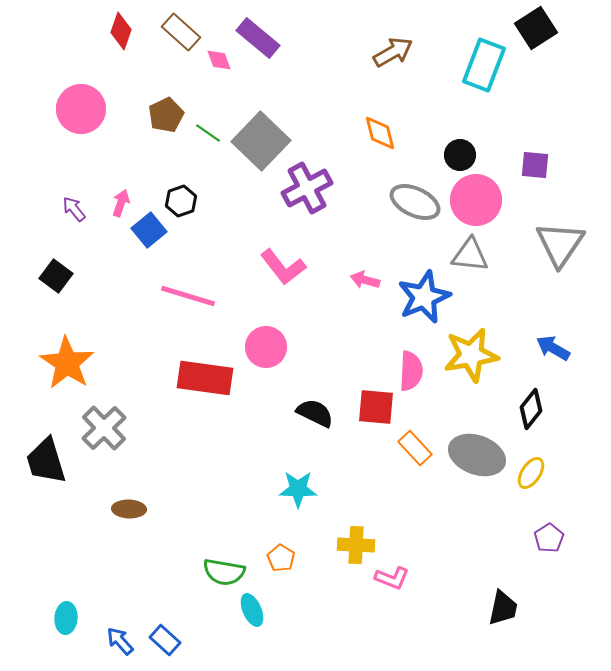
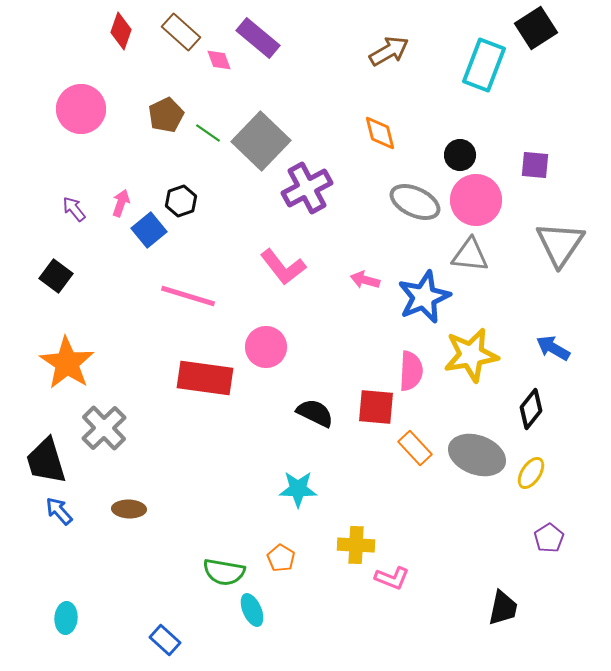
brown arrow at (393, 52): moved 4 px left, 1 px up
blue arrow at (120, 641): moved 61 px left, 130 px up
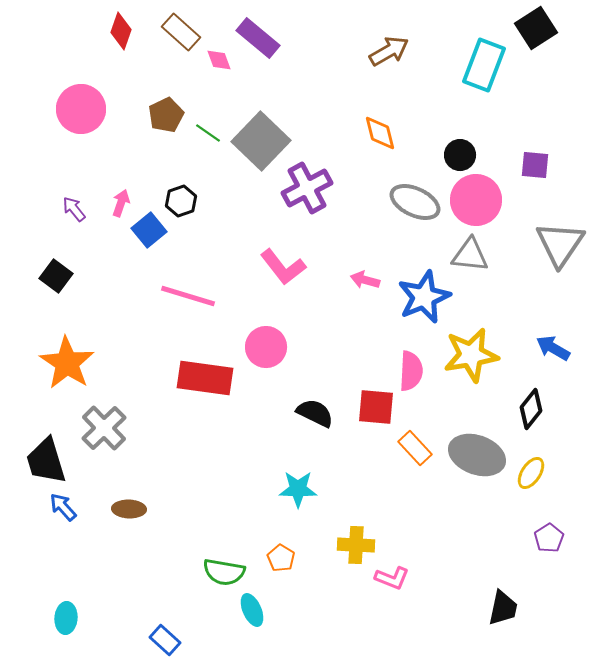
blue arrow at (59, 511): moved 4 px right, 4 px up
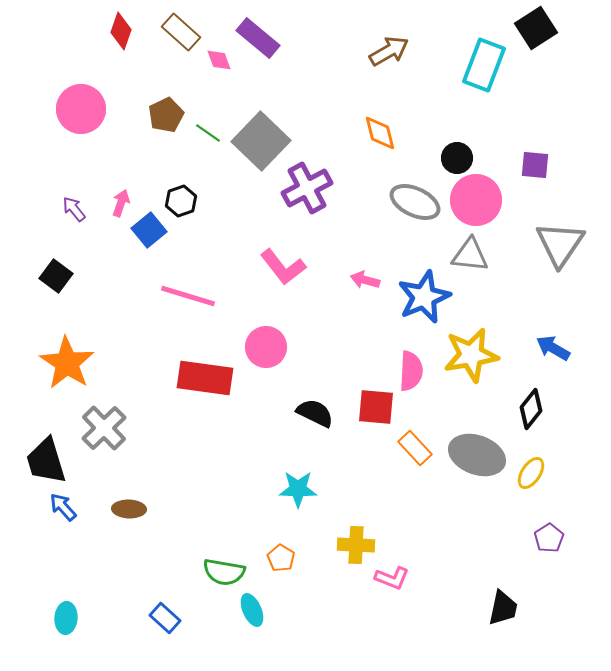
black circle at (460, 155): moved 3 px left, 3 px down
blue rectangle at (165, 640): moved 22 px up
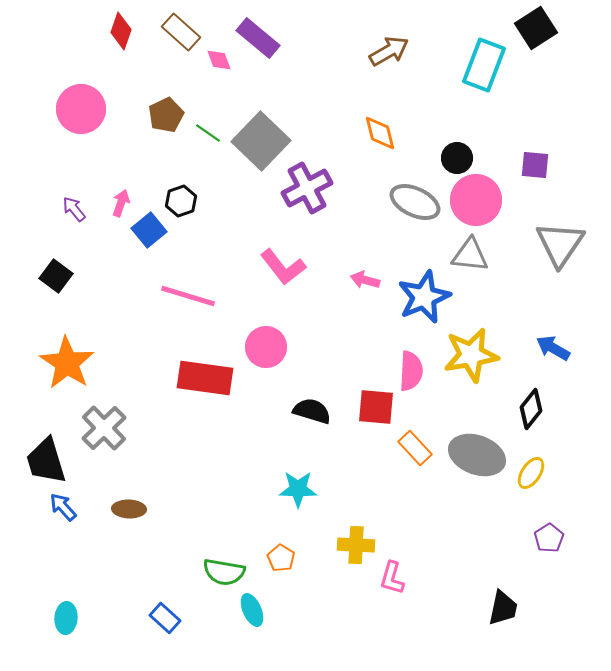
black semicircle at (315, 413): moved 3 px left, 2 px up; rotated 9 degrees counterclockwise
pink L-shape at (392, 578): rotated 84 degrees clockwise
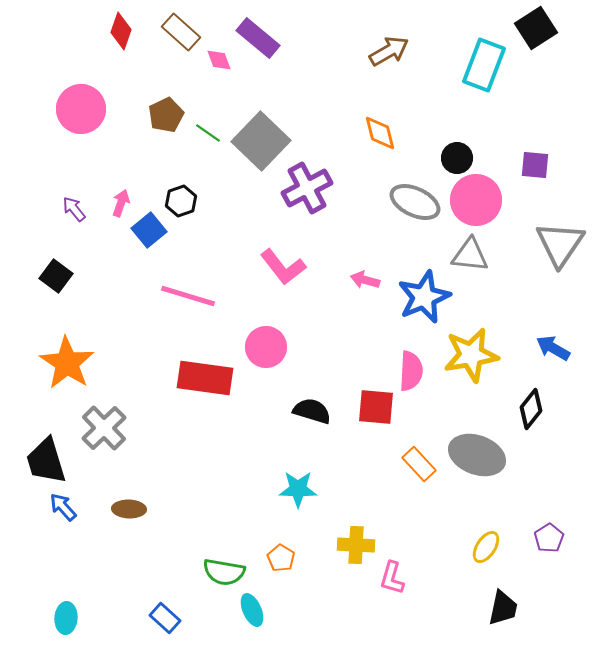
orange rectangle at (415, 448): moved 4 px right, 16 px down
yellow ellipse at (531, 473): moved 45 px left, 74 px down
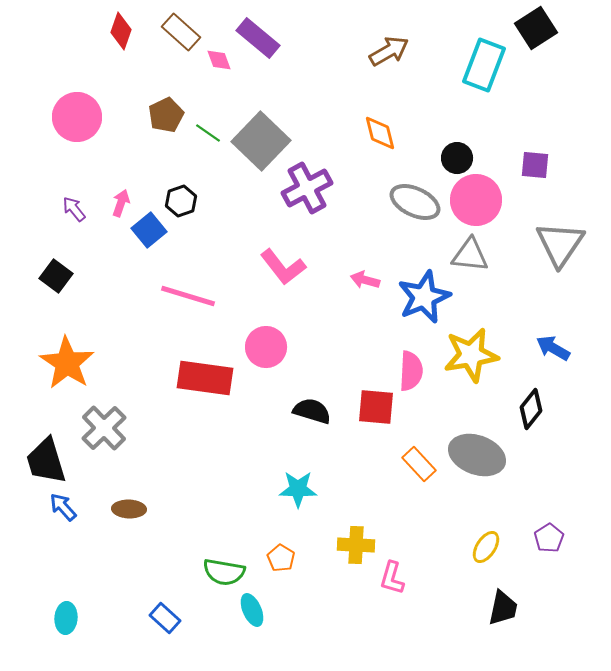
pink circle at (81, 109): moved 4 px left, 8 px down
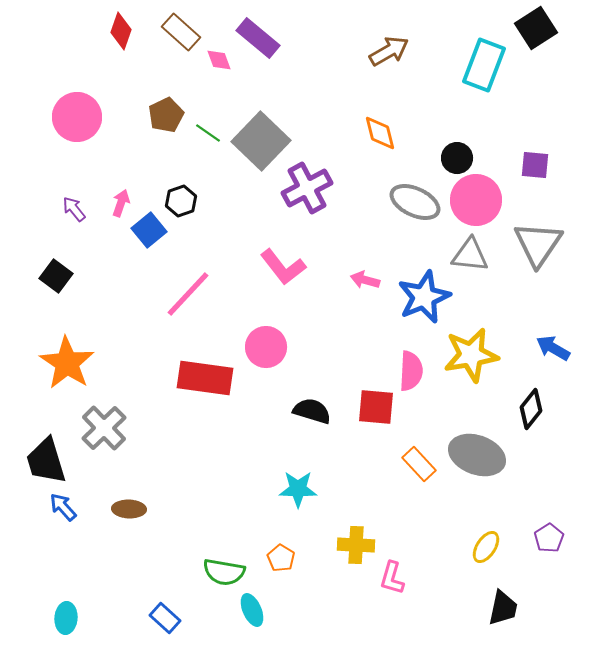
gray triangle at (560, 244): moved 22 px left
pink line at (188, 296): moved 2 px up; rotated 64 degrees counterclockwise
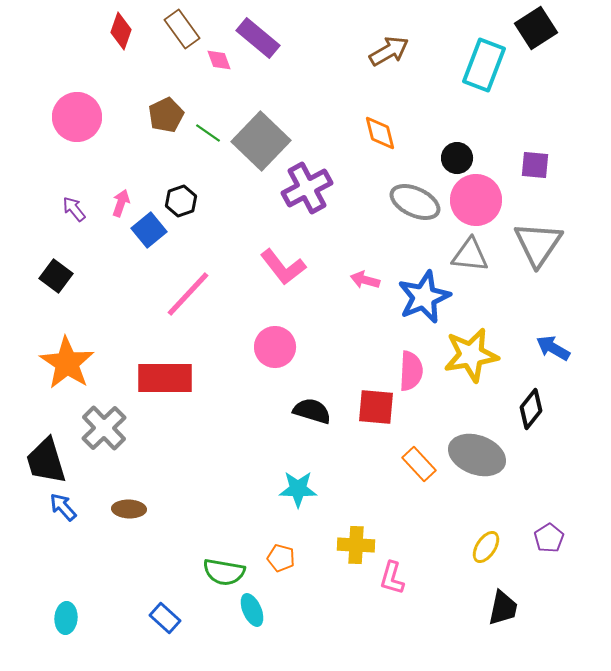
brown rectangle at (181, 32): moved 1 px right, 3 px up; rotated 12 degrees clockwise
pink circle at (266, 347): moved 9 px right
red rectangle at (205, 378): moved 40 px left; rotated 8 degrees counterclockwise
orange pentagon at (281, 558): rotated 16 degrees counterclockwise
